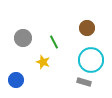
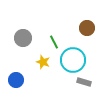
cyan circle: moved 18 px left
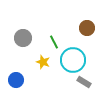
gray rectangle: rotated 16 degrees clockwise
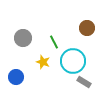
cyan circle: moved 1 px down
blue circle: moved 3 px up
